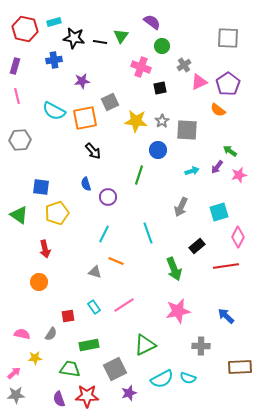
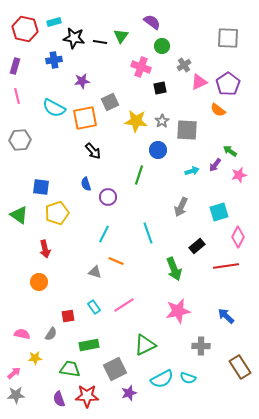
cyan semicircle at (54, 111): moved 3 px up
purple arrow at (217, 167): moved 2 px left, 2 px up
brown rectangle at (240, 367): rotated 60 degrees clockwise
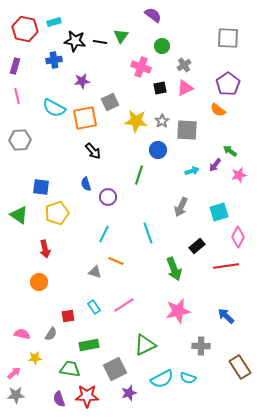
purple semicircle at (152, 22): moved 1 px right, 7 px up
black star at (74, 38): moved 1 px right, 3 px down
pink triangle at (199, 82): moved 14 px left, 6 px down
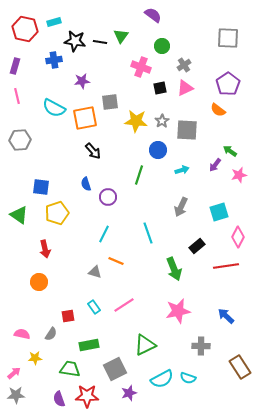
gray square at (110, 102): rotated 18 degrees clockwise
cyan arrow at (192, 171): moved 10 px left, 1 px up
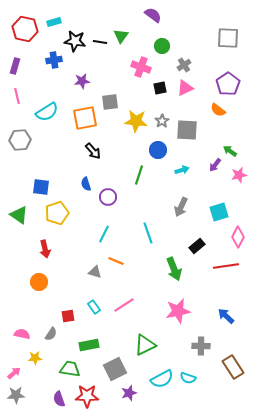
cyan semicircle at (54, 108): moved 7 px left, 4 px down; rotated 60 degrees counterclockwise
brown rectangle at (240, 367): moved 7 px left
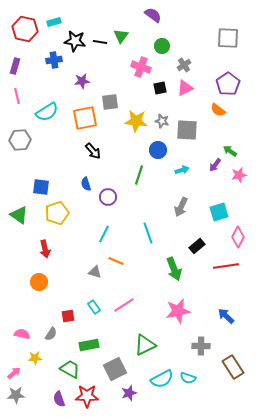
gray star at (162, 121): rotated 24 degrees counterclockwise
green trapezoid at (70, 369): rotated 20 degrees clockwise
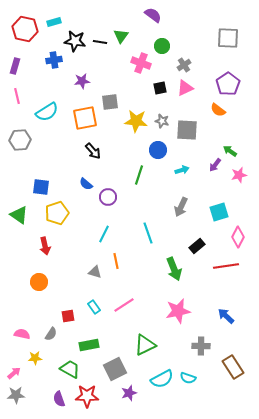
pink cross at (141, 67): moved 4 px up
blue semicircle at (86, 184): rotated 32 degrees counterclockwise
red arrow at (45, 249): moved 3 px up
orange line at (116, 261): rotated 56 degrees clockwise
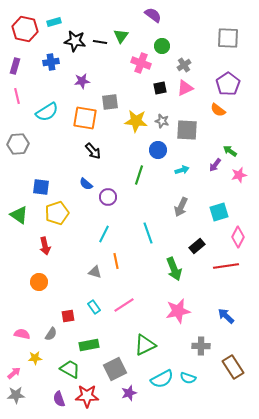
blue cross at (54, 60): moved 3 px left, 2 px down
orange square at (85, 118): rotated 20 degrees clockwise
gray hexagon at (20, 140): moved 2 px left, 4 px down
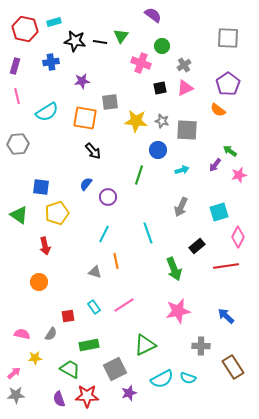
blue semicircle at (86, 184): rotated 88 degrees clockwise
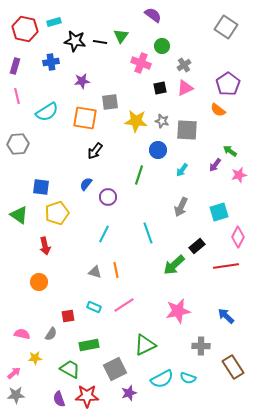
gray square at (228, 38): moved 2 px left, 11 px up; rotated 30 degrees clockwise
black arrow at (93, 151): moved 2 px right; rotated 78 degrees clockwise
cyan arrow at (182, 170): rotated 144 degrees clockwise
orange line at (116, 261): moved 9 px down
green arrow at (174, 269): moved 4 px up; rotated 70 degrees clockwise
cyan rectangle at (94, 307): rotated 32 degrees counterclockwise
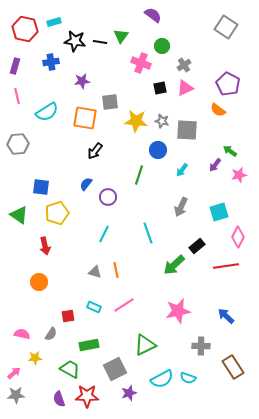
purple pentagon at (228, 84): rotated 10 degrees counterclockwise
